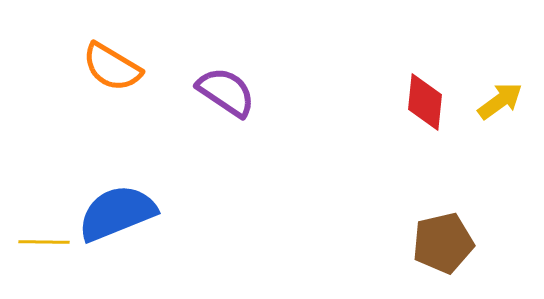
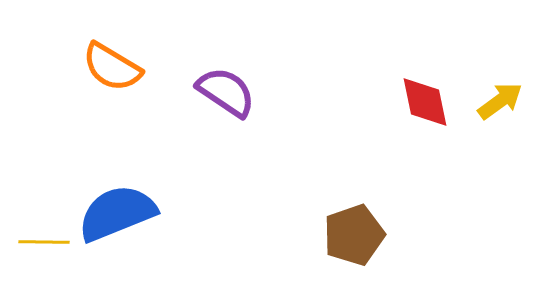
red diamond: rotated 18 degrees counterclockwise
brown pentagon: moved 89 px left, 8 px up; rotated 6 degrees counterclockwise
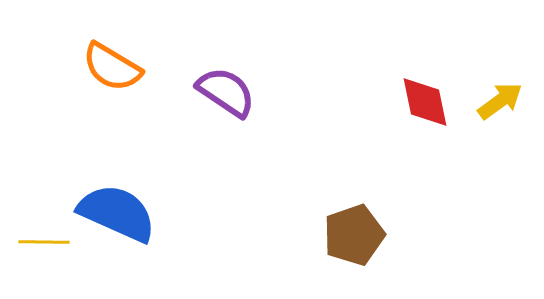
blue semicircle: rotated 46 degrees clockwise
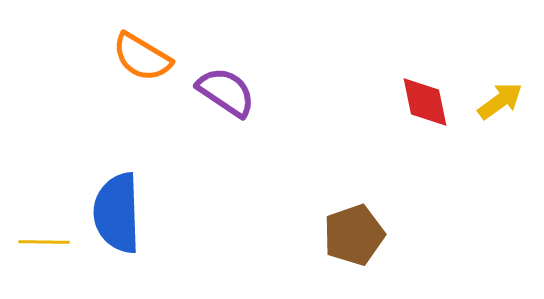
orange semicircle: moved 30 px right, 10 px up
blue semicircle: rotated 116 degrees counterclockwise
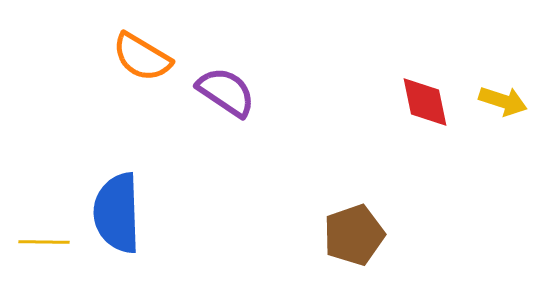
yellow arrow: moved 3 px right; rotated 54 degrees clockwise
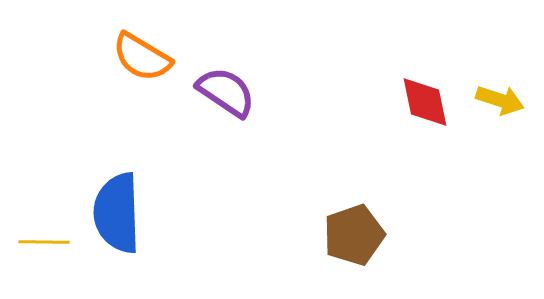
yellow arrow: moved 3 px left, 1 px up
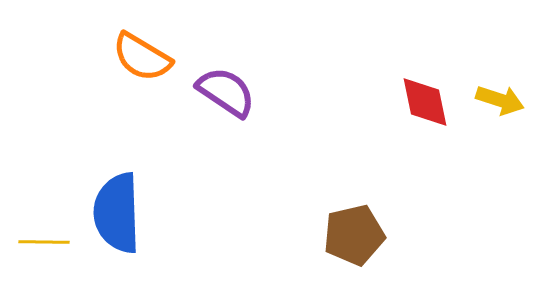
brown pentagon: rotated 6 degrees clockwise
